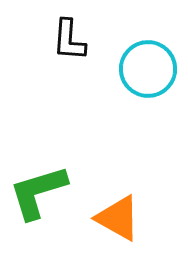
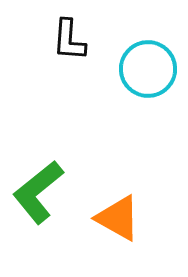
green L-shape: rotated 22 degrees counterclockwise
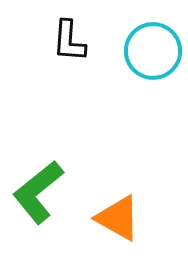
black L-shape: moved 1 px down
cyan circle: moved 5 px right, 18 px up
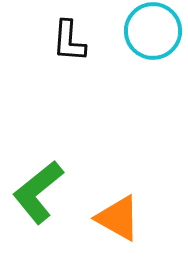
cyan circle: moved 20 px up
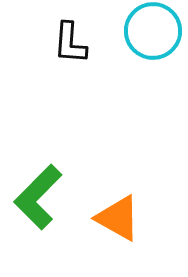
black L-shape: moved 1 px right, 2 px down
green L-shape: moved 5 px down; rotated 6 degrees counterclockwise
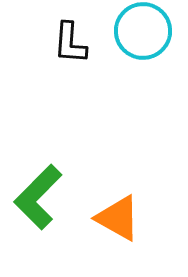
cyan circle: moved 10 px left
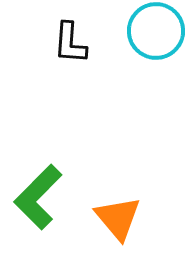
cyan circle: moved 13 px right
orange triangle: rotated 21 degrees clockwise
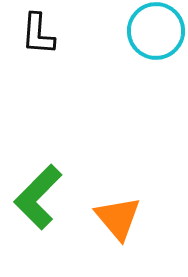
black L-shape: moved 32 px left, 9 px up
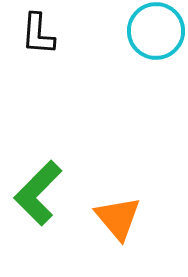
green L-shape: moved 4 px up
